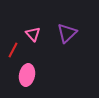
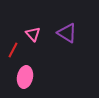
purple triangle: rotated 45 degrees counterclockwise
pink ellipse: moved 2 px left, 2 px down
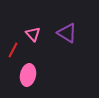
pink ellipse: moved 3 px right, 2 px up
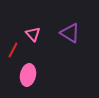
purple triangle: moved 3 px right
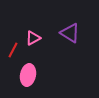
pink triangle: moved 4 px down; rotated 42 degrees clockwise
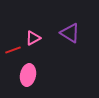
red line: rotated 42 degrees clockwise
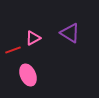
pink ellipse: rotated 35 degrees counterclockwise
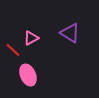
pink triangle: moved 2 px left
red line: rotated 63 degrees clockwise
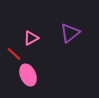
purple triangle: rotated 50 degrees clockwise
red line: moved 1 px right, 4 px down
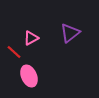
red line: moved 2 px up
pink ellipse: moved 1 px right, 1 px down
